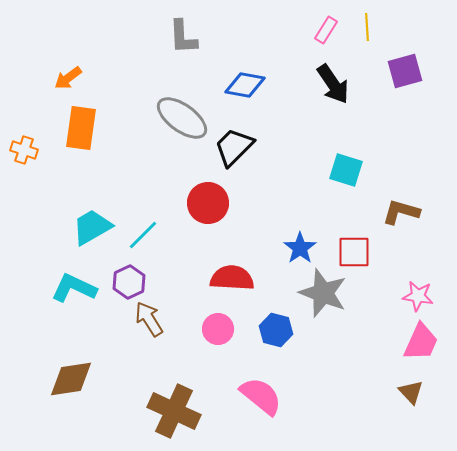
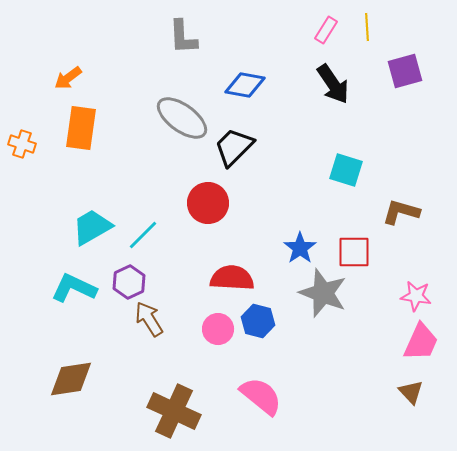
orange cross: moved 2 px left, 6 px up
pink star: moved 2 px left
blue hexagon: moved 18 px left, 9 px up
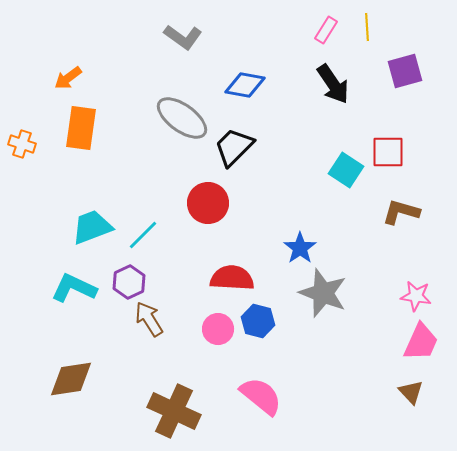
gray L-shape: rotated 51 degrees counterclockwise
cyan square: rotated 16 degrees clockwise
cyan trapezoid: rotated 9 degrees clockwise
red square: moved 34 px right, 100 px up
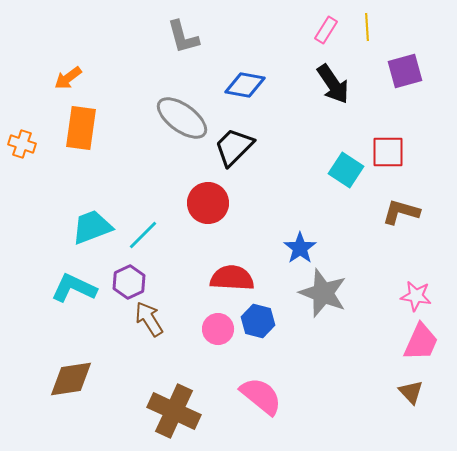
gray L-shape: rotated 39 degrees clockwise
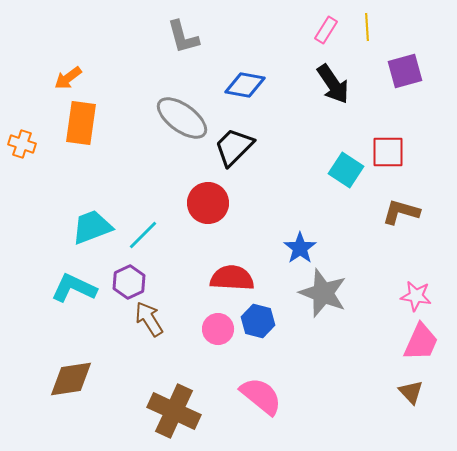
orange rectangle: moved 5 px up
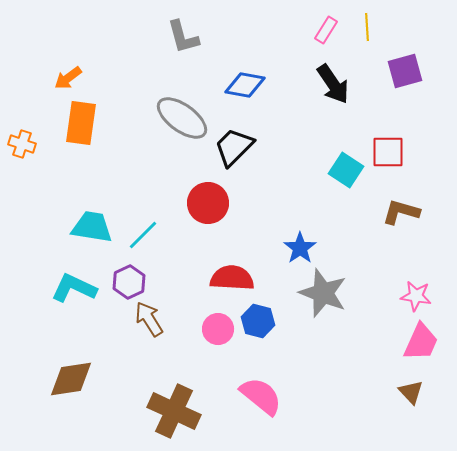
cyan trapezoid: rotated 30 degrees clockwise
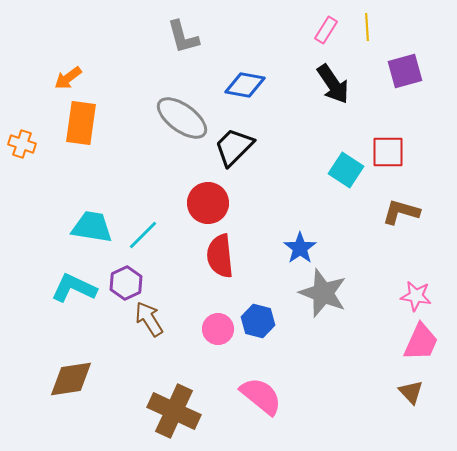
red semicircle: moved 12 px left, 22 px up; rotated 99 degrees counterclockwise
purple hexagon: moved 3 px left, 1 px down
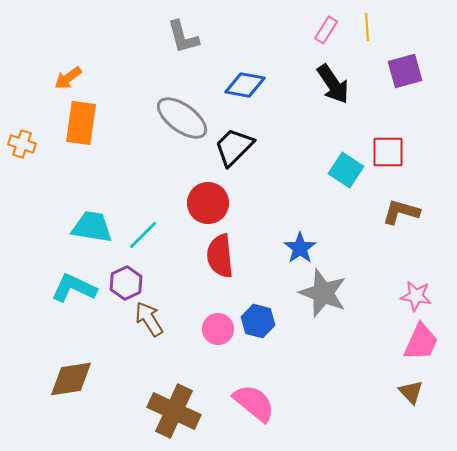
pink semicircle: moved 7 px left, 7 px down
